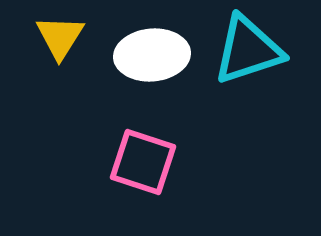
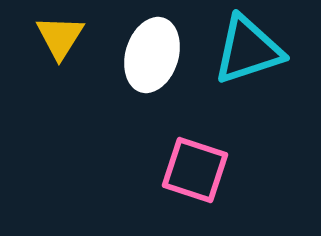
white ellipse: rotated 68 degrees counterclockwise
pink square: moved 52 px right, 8 px down
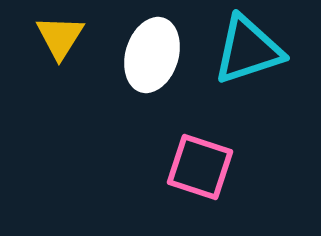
pink square: moved 5 px right, 3 px up
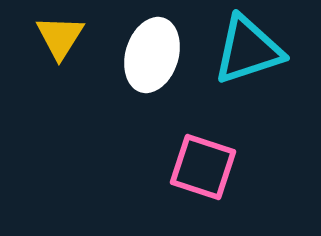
pink square: moved 3 px right
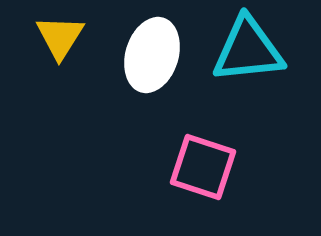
cyan triangle: rotated 12 degrees clockwise
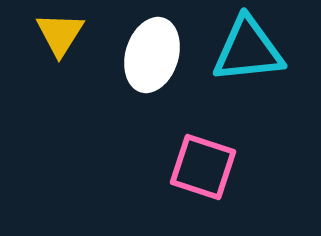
yellow triangle: moved 3 px up
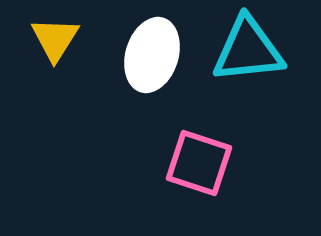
yellow triangle: moved 5 px left, 5 px down
pink square: moved 4 px left, 4 px up
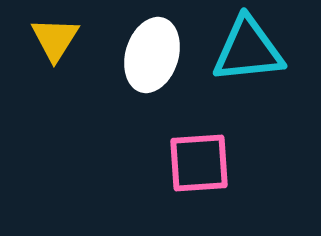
pink square: rotated 22 degrees counterclockwise
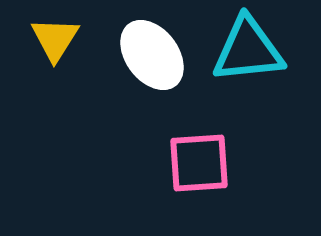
white ellipse: rotated 54 degrees counterclockwise
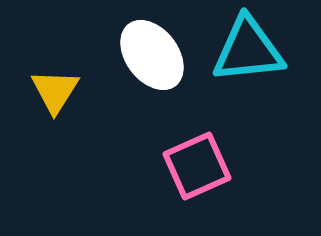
yellow triangle: moved 52 px down
pink square: moved 2 px left, 3 px down; rotated 20 degrees counterclockwise
